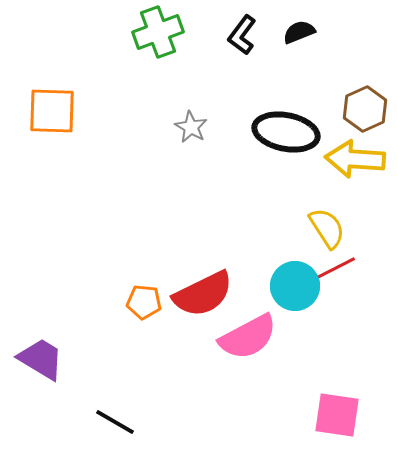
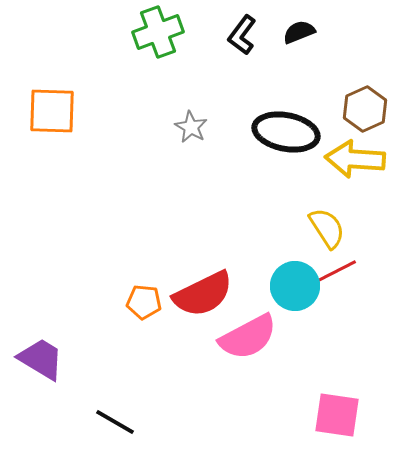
red line: moved 1 px right, 3 px down
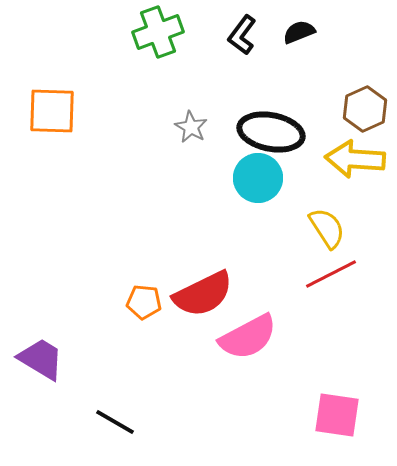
black ellipse: moved 15 px left
cyan circle: moved 37 px left, 108 px up
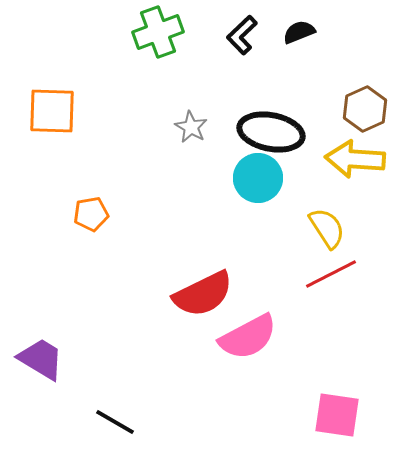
black L-shape: rotated 9 degrees clockwise
orange pentagon: moved 53 px left, 88 px up; rotated 16 degrees counterclockwise
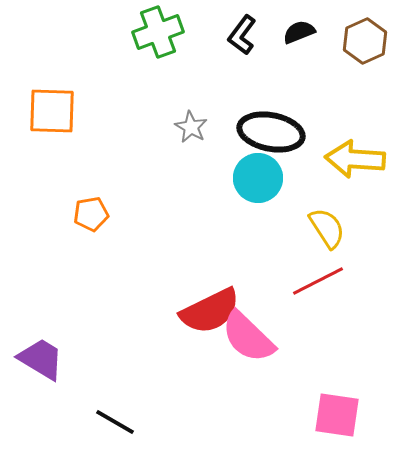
black L-shape: rotated 9 degrees counterclockwise
brown hexagon: moved 68 px up
red line: moved 13 px left, 7 px down
red semicircle: moved 7 px right, 17 px down
pink semicircle: rotated 72 degrees clockwise
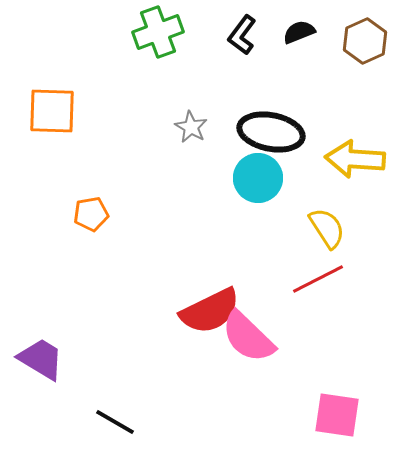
red line: moved 2 px up
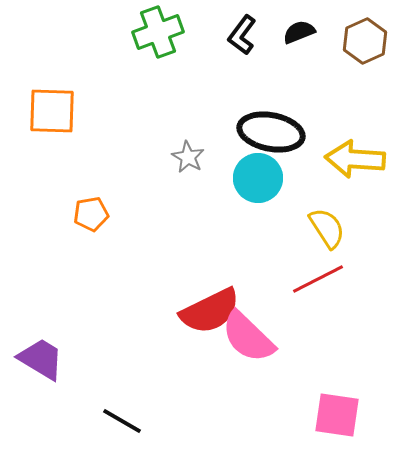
gray star: moved 3 px left, 30 px down
black line: moved 7 px right, 1 px up
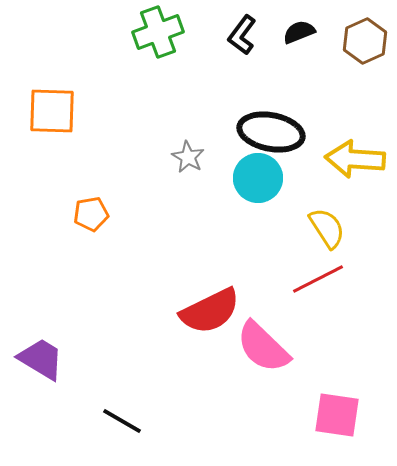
pink semicircle: moved 15 px right, 10 px down
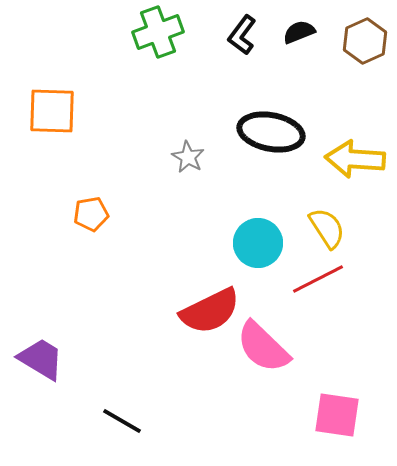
cyan circle: moved 65 px down
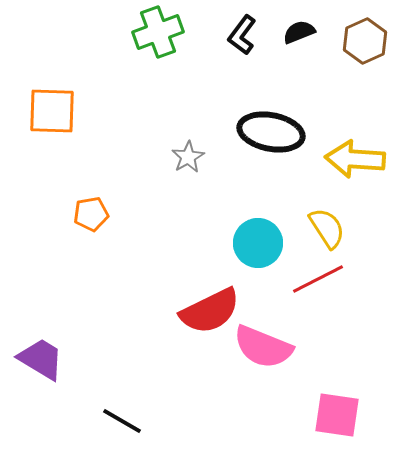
gray star: rotated 12 degrees clockwise
pink semicircle: rotated 22 degrees counterclockwise
